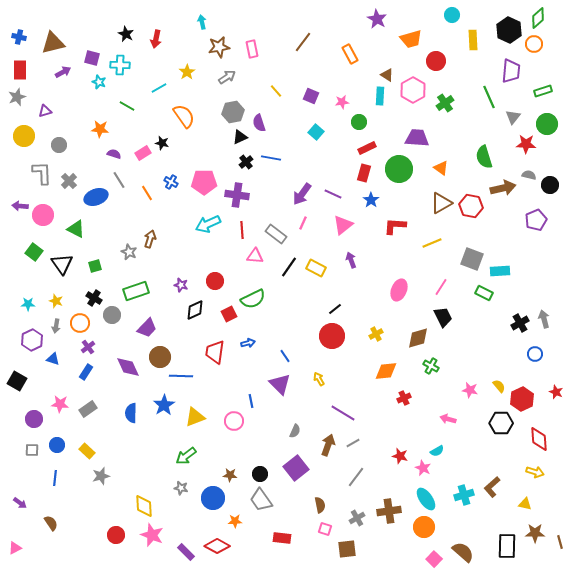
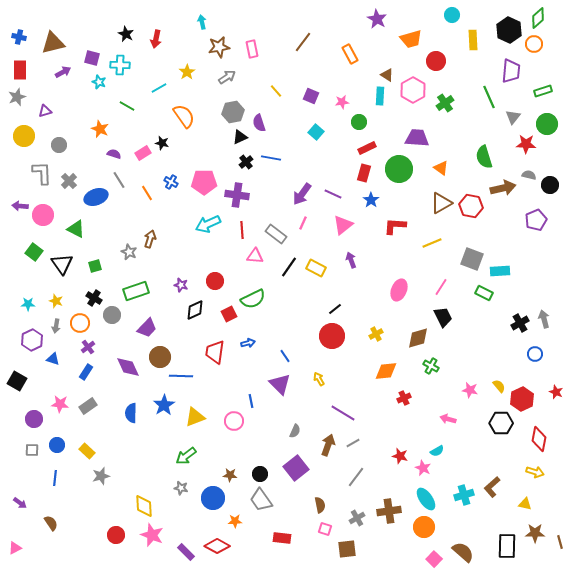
orange star at (100, 129): rotated 18 degrees clockwise
gray rectangle at (88, 409): moved 3 px up
red diamond at (539, 439): rotated 15 degrees clockwise
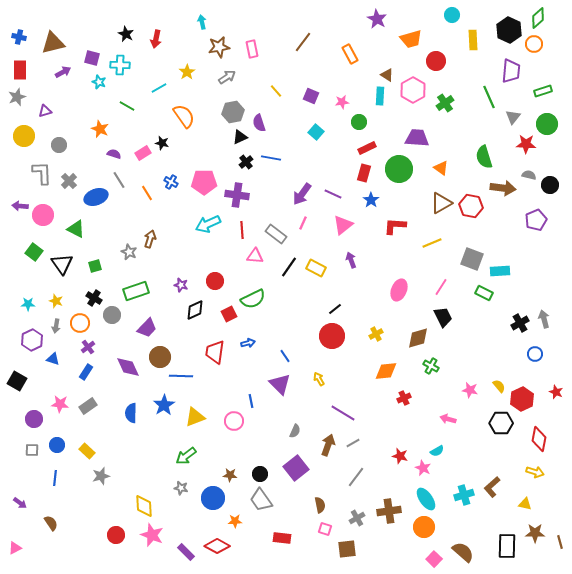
brown arrow at (503, 188): rotated 20 degrees clockwise
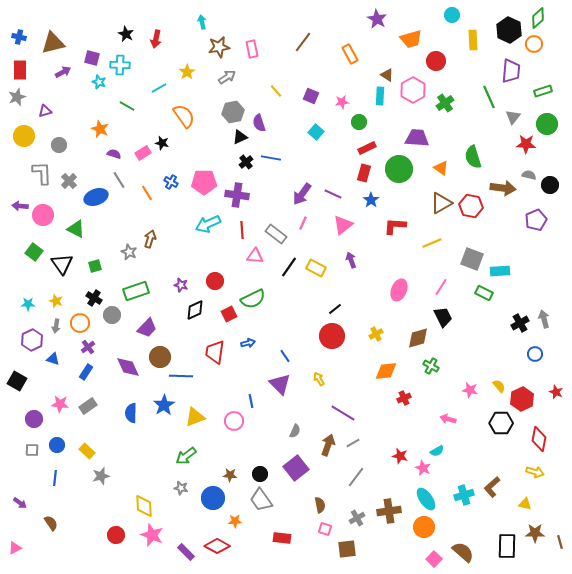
green semicircle at (484, 157): moved 11 px left
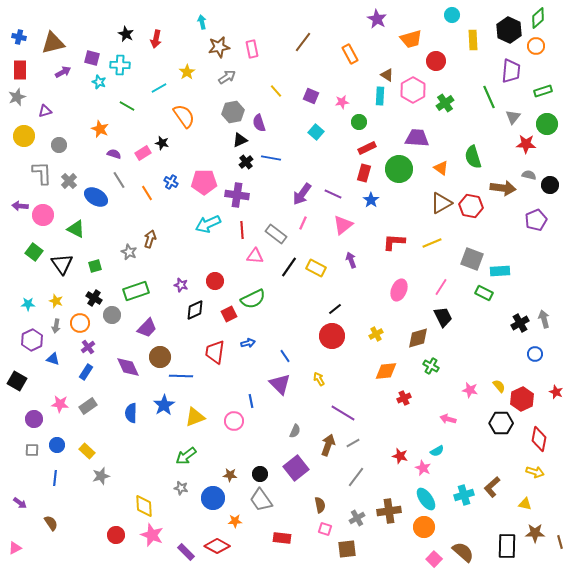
orange circle at (534, 44): moved 2 px right, 2 px down
black triangle at (240, 137): moved 3 px down
blue ellipse at (96, 197): rotated 50 degrees clockwise
red L-shape at (395, 226): moved 1 px left, 16 px down
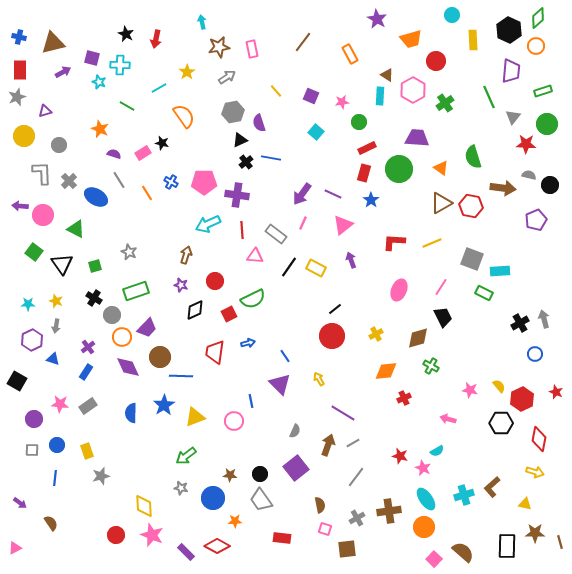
brown arrow at (150, 239): moved 36 px right, 16 px down
orange circle at (80, 323): moved 42 px right, 14 px down
yellow rectangle at (87, 451): rotated 28 degrees clockwise
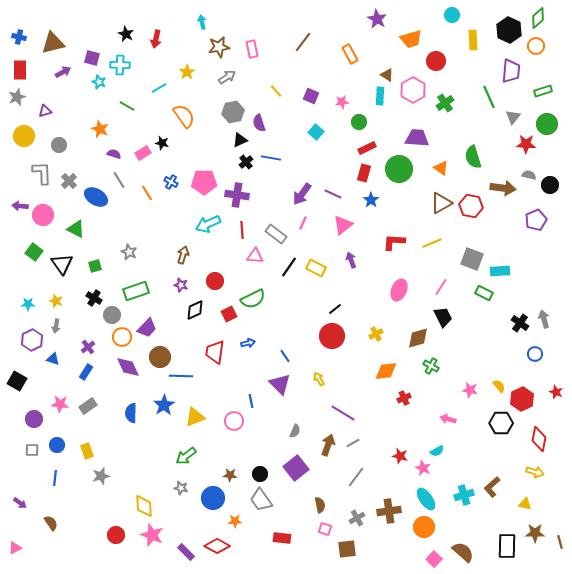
brown arrow at (186, 255): moved 3 px left
black cross at (520, 323): rotated 24 degrees counterclockwise
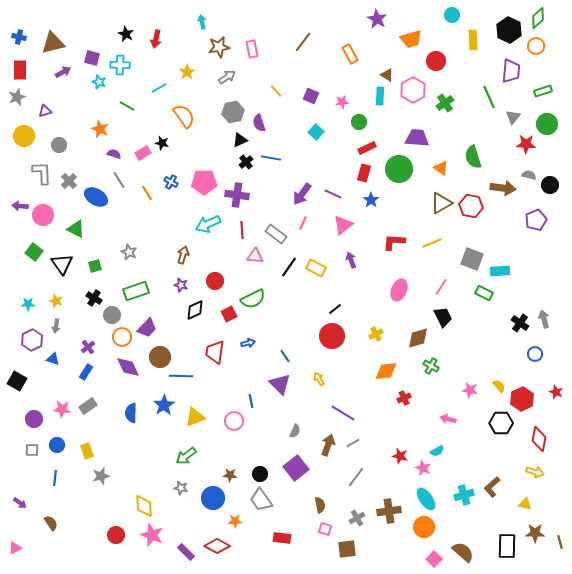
pink star at (60, 404): moved 2 px right, 5 px down
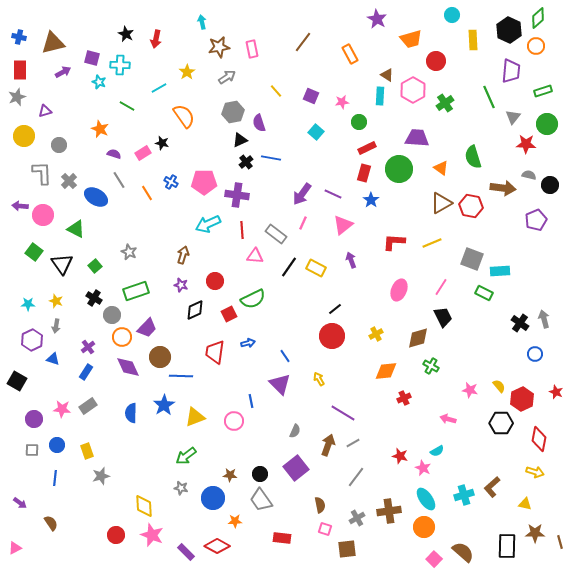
green square at (95, 266): rotated 24 degrees counterclockwise
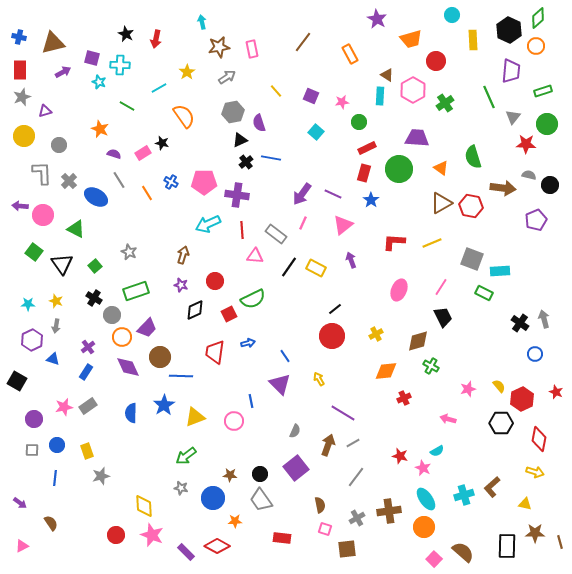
gray star at (17, 97): moved 5 px right
brown diamond at (418, 338): moved 3 px down
pink star at (470, 390): moved 2 px left, 1 px up; rotated 28 degrees counterclockwise
pink star at (62, 409): moved 2 px right, 2 px up; rotated 18 degrees counterclockwise
pink triangle at (15, 548): moved 7 px right, 2 px up
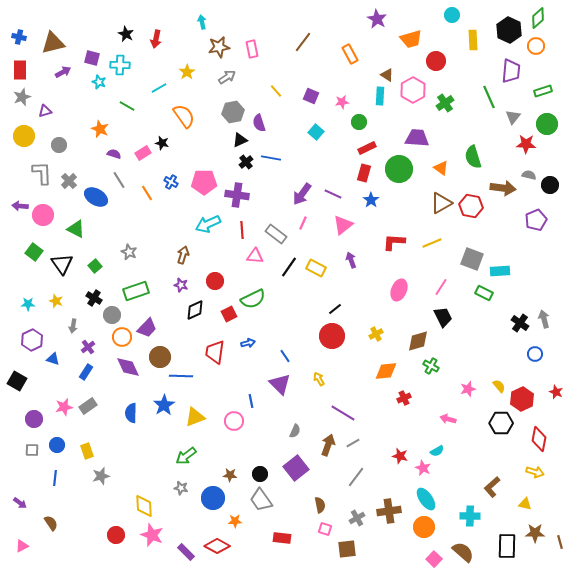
gray arrow at (56, 326): moved 17 px right
cyan cross at (464, 495): moved 6 px right, 21 px down; rotated 18 degrees clockwise
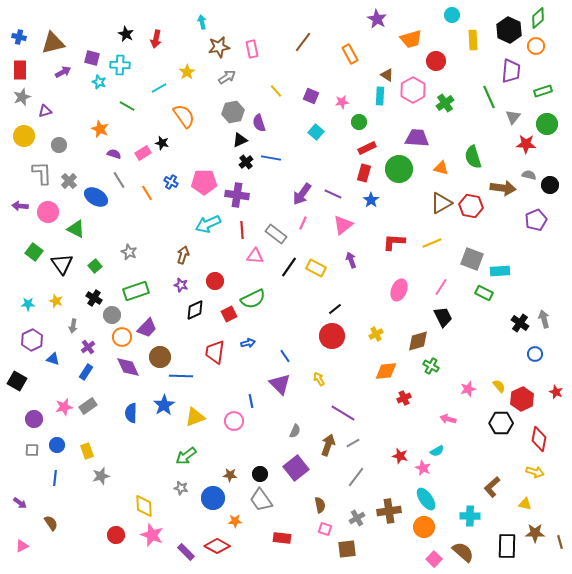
orange triangle at (441, 168): rotated 21 degrees counterclockwise
pink circle at (43, 215): moved 5 px right, 3 px up
